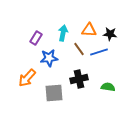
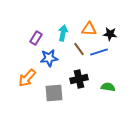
orange triangle: moved 1 px up
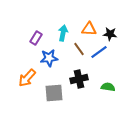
blue line: rotated 18 degrees counterclockwise
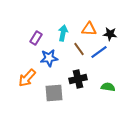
black cross: moved 1 px left
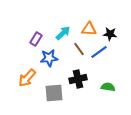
cyan arrow: rotated 35 degrees clockwise
purple rectangle: moved 1 px down
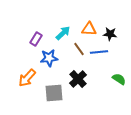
blue line: rotated 30 degrees clockwise
black cross: rotated 30 degrees counterclockwise
green semicircle: moved 11 px right, 8 px up; rotated 24 degrees clockwise
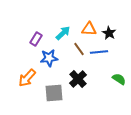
black star: moved 1 px left, 1 px up; rotated 24 degrees clockwise
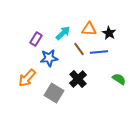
gray square: rotated 36 degrees clockwise
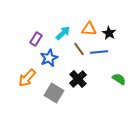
blue star: rotated 18 degrees counterclockwise
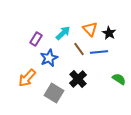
orange triangle: moved 1 px right; rotated 42 degrees clockwise
